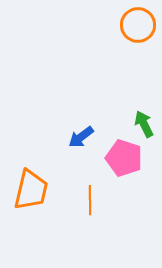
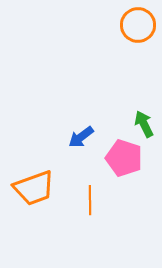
orange trapezoid: moved 3 px right, 2 px up; rotated 57 degrees clockwise
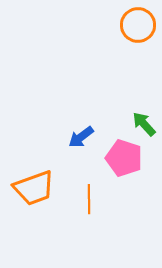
green arrow: rotated 16 degrees counterclockwise
orange line: moved 1 px left, 1 px up
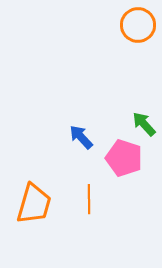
blue arrow: rotated 84 degrees clockwise
orange trapezoid: moved 16 px down; rotated 54 degrees counterclockwise
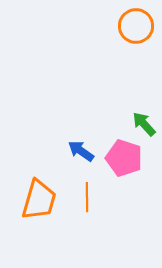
orange circle: moved 2 px left, 1 px down
blue arrow: moved 14 px down; rotated 12 degrees counterclockwise
orange line: moved 2 px left, 2 px up
orange trapezoid: moved 5 px right, 4 px up
